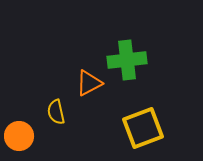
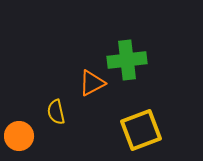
orange triangle: moved 3 px right
yellow square: moved 2 px left, 2 px down
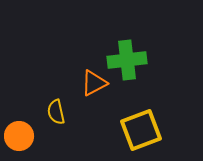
orange triangle: moved 2 px right
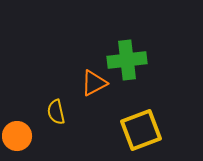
orange circle: moved 2 px left
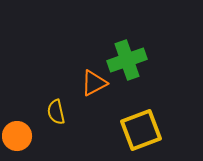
green cross: rotated 12 degrees counterclockwise
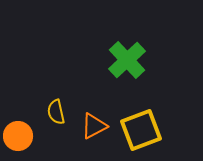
green cross: rotated 24 degrees counterclockwise
orange triangle: moved 43 px down
orange circle: moved 1 px right
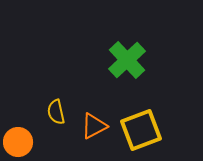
orange circle: moved 6 px down
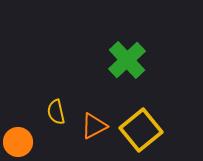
yellow square: rotated 18 degrees counterclockwise
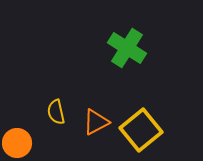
green cross: moved 12 px up; rotated 15 degrees counterclockwise
orange triangle: moved 2 px right, 4 px up
orange circle: moved 1 px left, 1 px down
